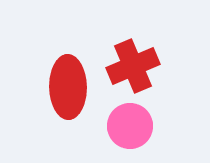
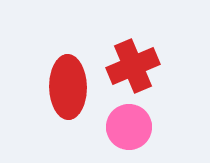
pink circle: moved 1 px left, 1 px down
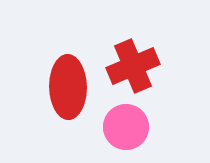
pink circle: moved 3 px left
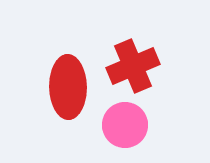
pink circle: moved 1 px left, 2 px up
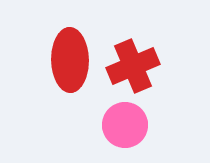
red ellipse: moved 2 px right, 27 px up
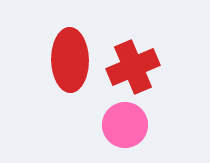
red cross: moved 1 px down
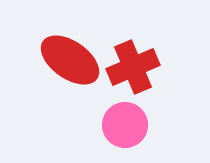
red ellipse: rotated 54 degrees counterclockwise
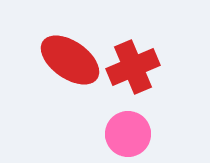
pink circle: moved 3 px right, 9 px down
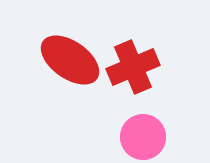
pink circle: moved 15 px right, 3 px down
